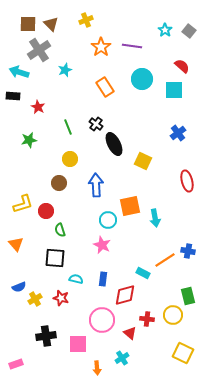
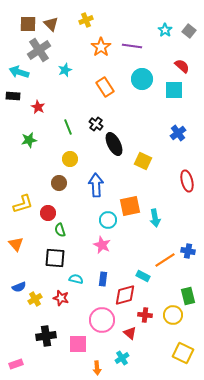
red circle at (46, 211): moved 2 px right, 2 px down
cyan rectangle at (143, 273): moved 3 px down
red cross at (147, 319): moved 2 px left, 4 px up
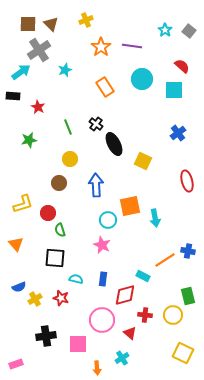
cyan arrow at (19, 72): moved 2 px right; rotated 126 degrees clockwise
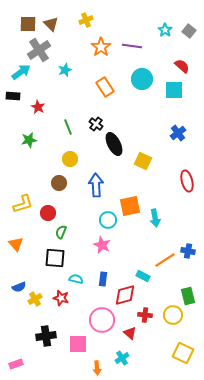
green semicircle at (60, 230): moved 1 px right, 2 px down; rotated 40 degrees clockwise
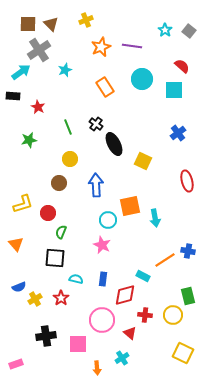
orange star at (101, 47): rotated 12 degrees clockwise
red star at (61, 298): rotated 21 degrees clockwise
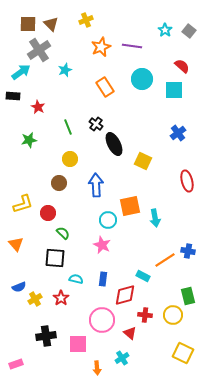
green semicircle at (61, 232): moved 2 px right, 1 px down; rotated 112 degrees clockwise
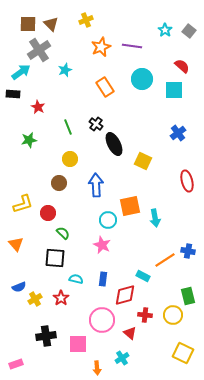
black rectangle at (13, 96): moved 2 px up
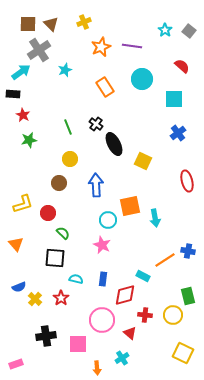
yellow cross at (86, 20): moved 2 px left, 2 px down
cyan square at (174, 90): moved 9 px down
red star at (38, 107): moved 15 px left, 8 px down
yellow cross at (35, 299): rotated 16 degrees counterclockwise
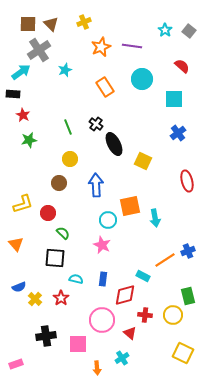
blue cross at (188, 251): rotated 32 degrees counterclockwise
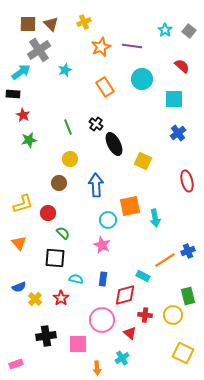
orange triangle at (16, 244): moved 3 px right, 1 px up
